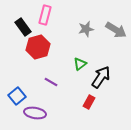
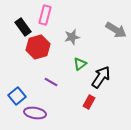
gray star: moved 14 px left, 8 px down
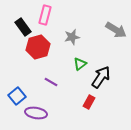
purple ellipse: moved 1 px right
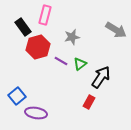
purple line: moved 10 px right, 21 px up
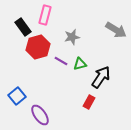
green triangle: rotated 24 degrees clockwise
purple ellipse: moved 4 px right, 2 px down; rotated 45 degrees clockwise
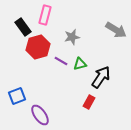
blue square: rotated 18 degrees clockwise
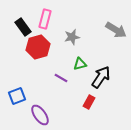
pink rectangle: moved 4 px down
purple line: moved 17 px down
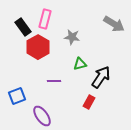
gray arrow: moved 2 px left, 6 px up
gray star: rotated 21 degrees clockwise
red hexagon: rotated 15 degrees counterclockwise
purple line: moved 7 px left, 3 px down; rotated 32 degrees counterclockwise
purple ellipse: moved 2 px right, 1 px down
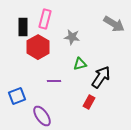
black rectangle: rotated 36 degrees clockwise
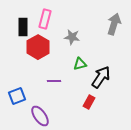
gray arrow: rotated 105 degrees counterclockwise
purple ellipse: moved 2 px left
